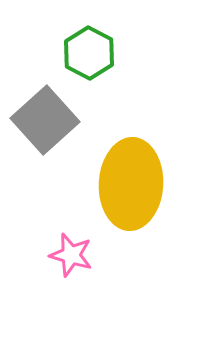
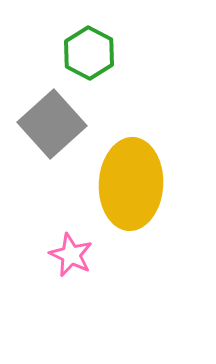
gray square: moved 7 px right, 4 px down
pink star: rotated 9 degrees clockwise
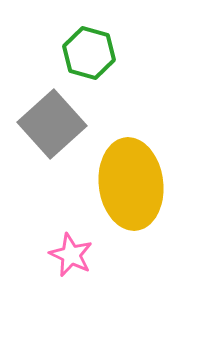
green hexagon: rotated 12 degrees counterclockwise
yellow ellipse: rotated 10 degrees counterclockwise
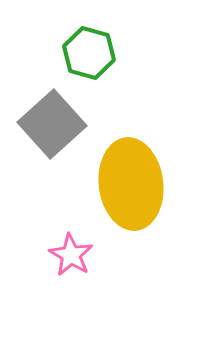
pink star: rotated 6 degrees clockwise
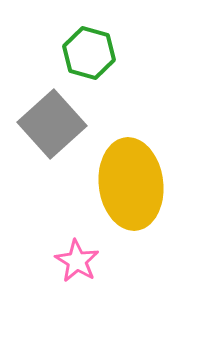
pink star: moved 6 px right, 6 px down
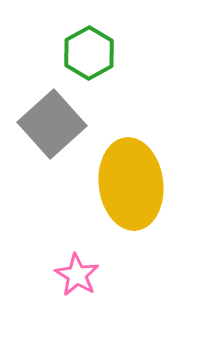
green hexagon: rotated 15 degrees clockwise
pink star: moved 14 px down
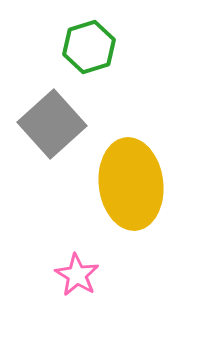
green hexagon: moved 6 px up; rotated 12 degrees clockwise
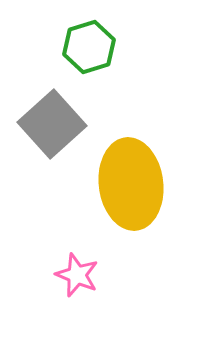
pink star: rotated 9 degrees counterclockwise
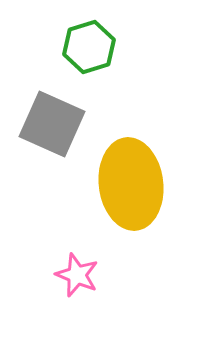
gray square: rotated 24 degrees counterclockwise
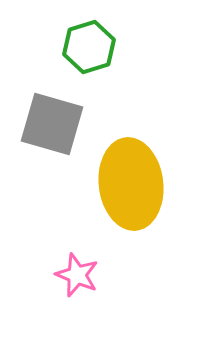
gray square: rotated 8 degrees counterclockwise
